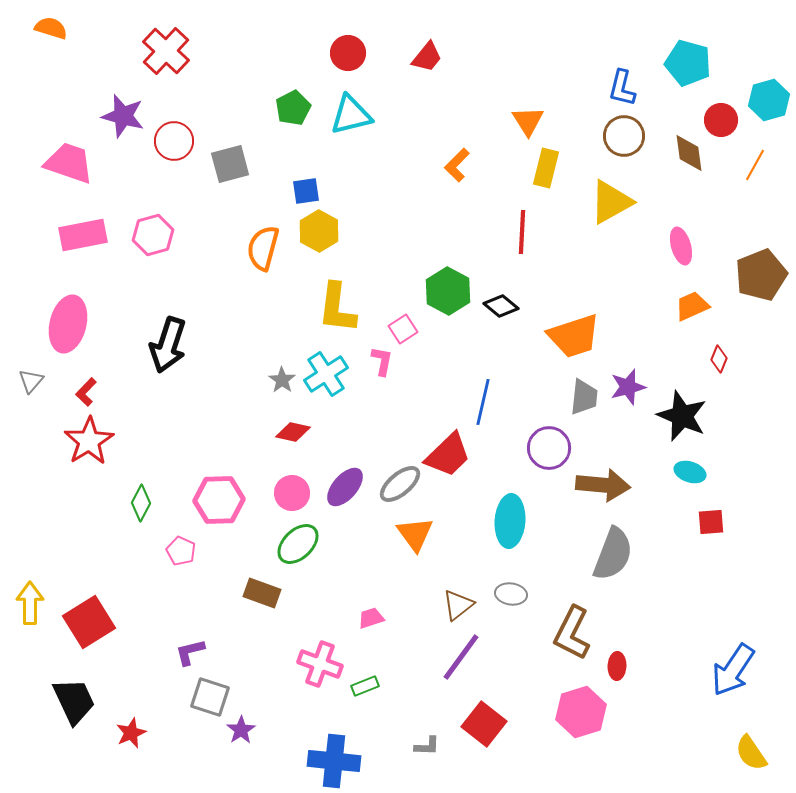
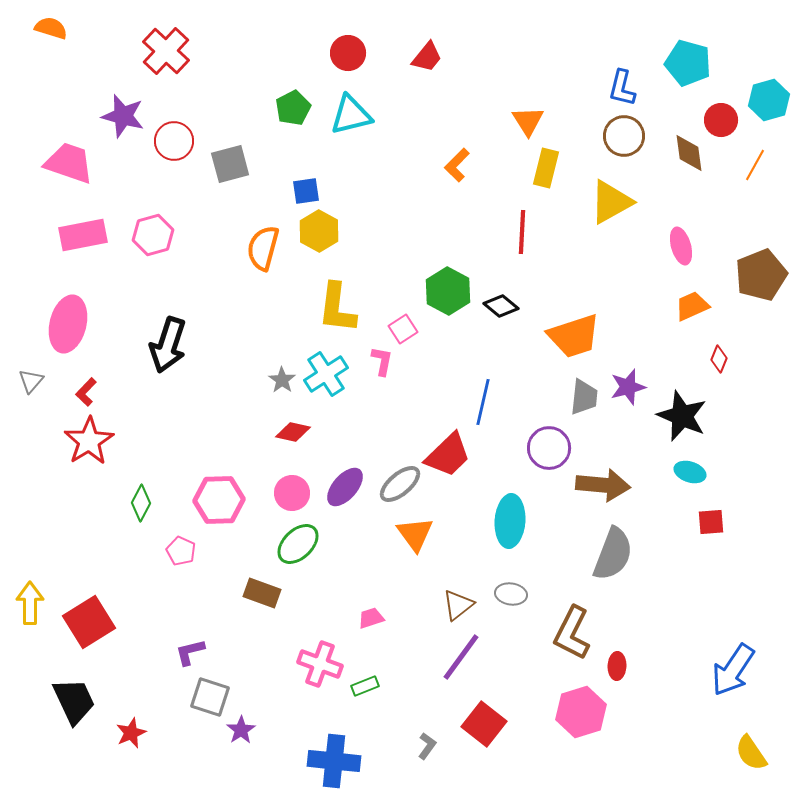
gray L-shape at (427, 746): rotated 56 degrees counterclockwise
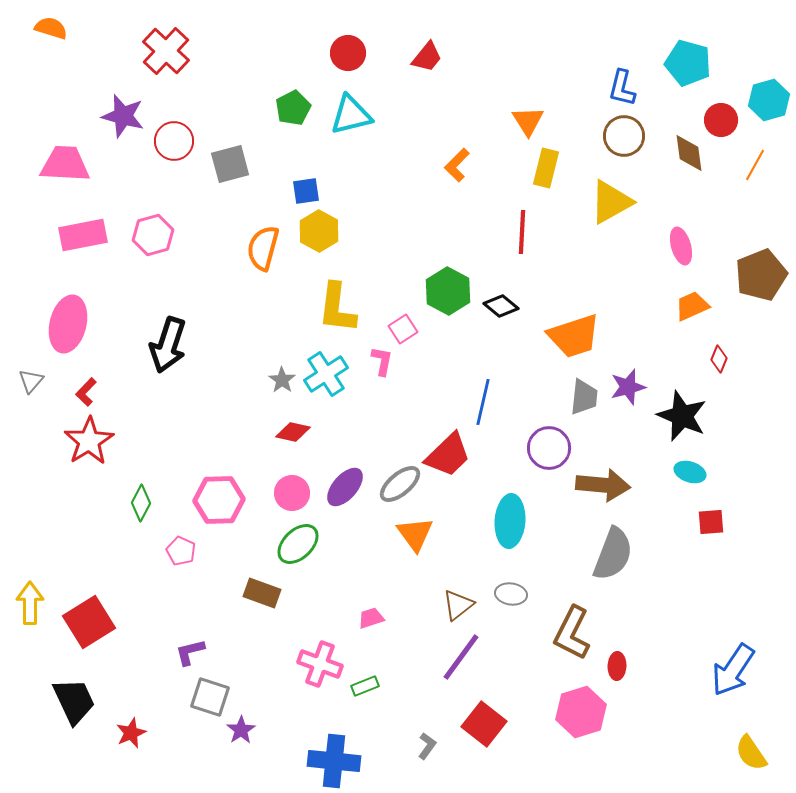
pink trapezoid at (69, 163): moved 4 px left, 1 px down; rotated 16 degrees counterclockwise
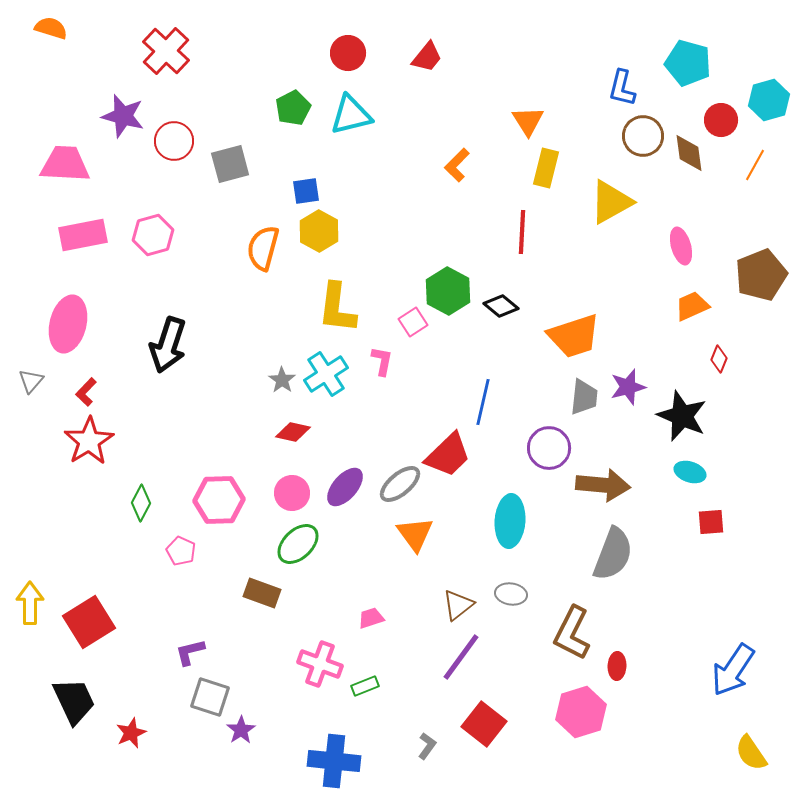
brown circle at (624, 136): moved 19 px right
pink square at (403, 329): moved 10 px right, 7 px up
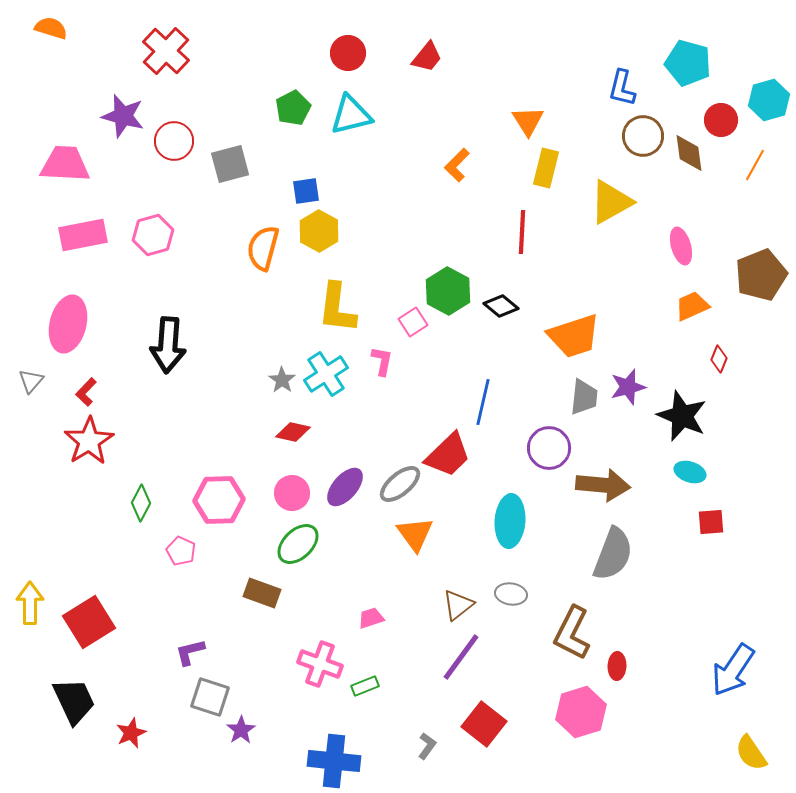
black arrow at (168, 345): rotated 14 degrees counterclockwise
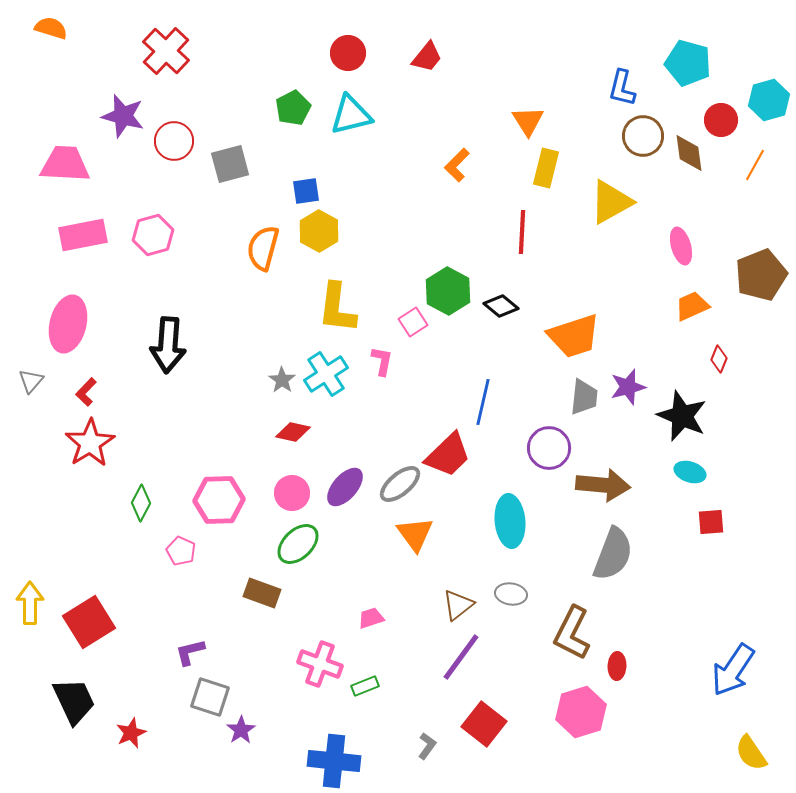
red star at (89, 441): moved 1 px right, 2 px down
cyan ellipse at (510, 521): rotated 9 degrees counterclockwise
